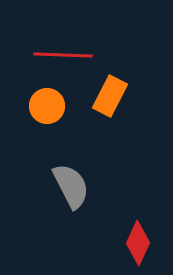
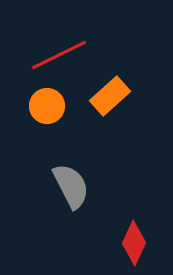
red line: moved 4 px left; rotated 28 degrees counterclockwise
orange rectangle: rotated 21 degrees clockwise
red diamond: moved 4 px left
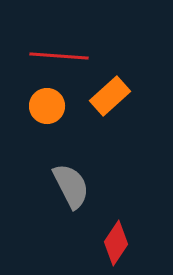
red line: moved 1 px down; rotated 30 degrees clockwise
red diamond: moved 18 px left; rotated 9 degrees clockwise
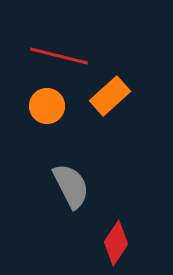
red line: rotated 10 degrees clockwise
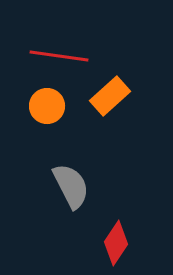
red line: rotated 6 degrees counterclockwise
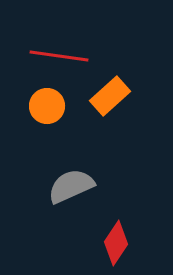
gray semicircle: rotated 87 degrees counterclockwise
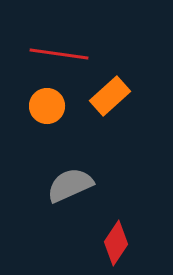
red line: moved 2 px up
gray semicircle: moved 1 px left, 1 px up
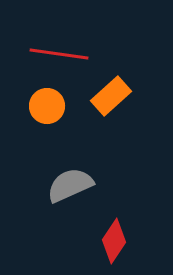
orange rectangle: moved 1 px right
red diamond: moved 2 px left, 2 px up
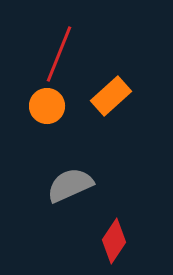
red line: rotated 76 degrees counterclockwise
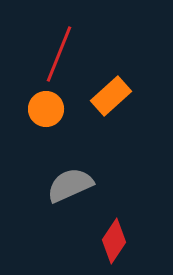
orange circle: moved 1 px left, 3 px down
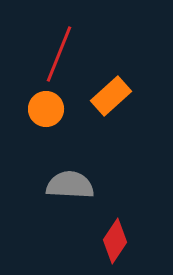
gray semicircle: rotated 27 degrees clockwise
red diamond: moved 1 px right
